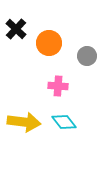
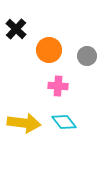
orange circle: moved 7 px down
yellow arrow: moved 1 px down
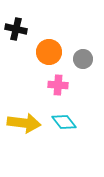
black cross: rotated 30 degrees counterclockwise
orange circle: moved 2 px down
gray circle: moved 4 px left, 3 px down
pink cross: moved 1 px up
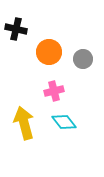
pink cross: moved 4 px left, 6 px down; rotated 18 degrees counterclockwise
yellow arrow: rotated 112 degrees counterclockwise
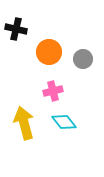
pink cross: moved 1 px left
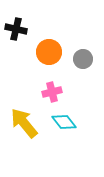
pink cross: moved 1 px left, 1 px down
yellow arrow: rotated 24 degrees counterclockwise
